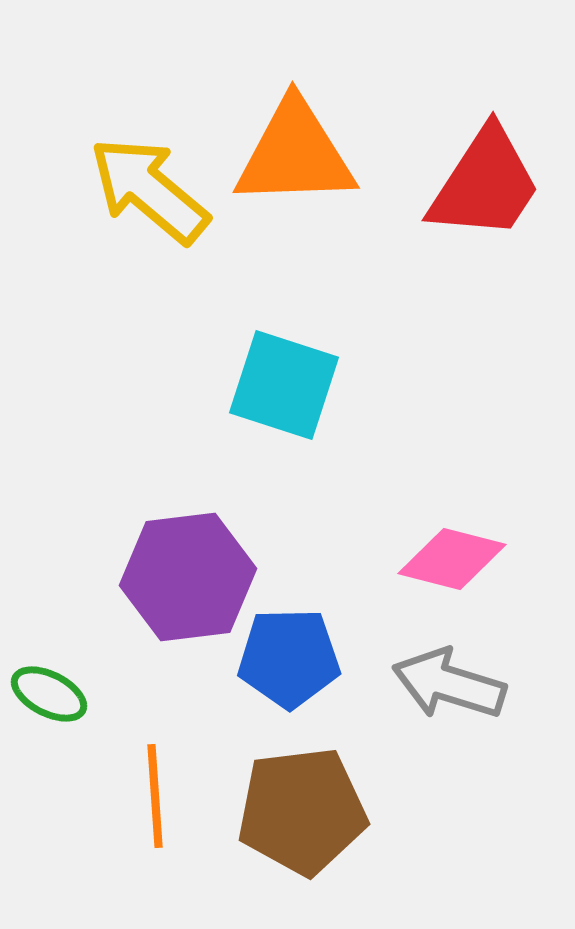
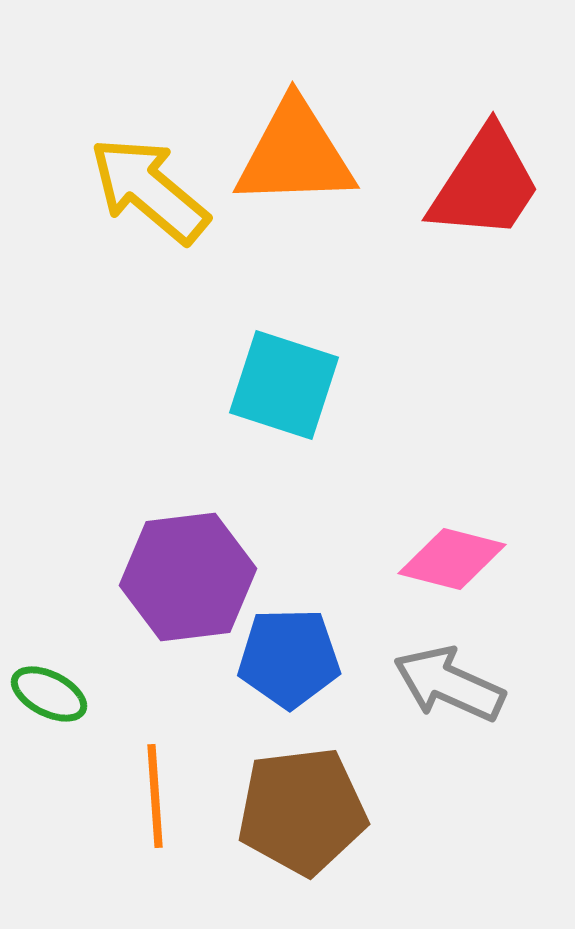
gray arrow: rotated 7 degrees clockwise
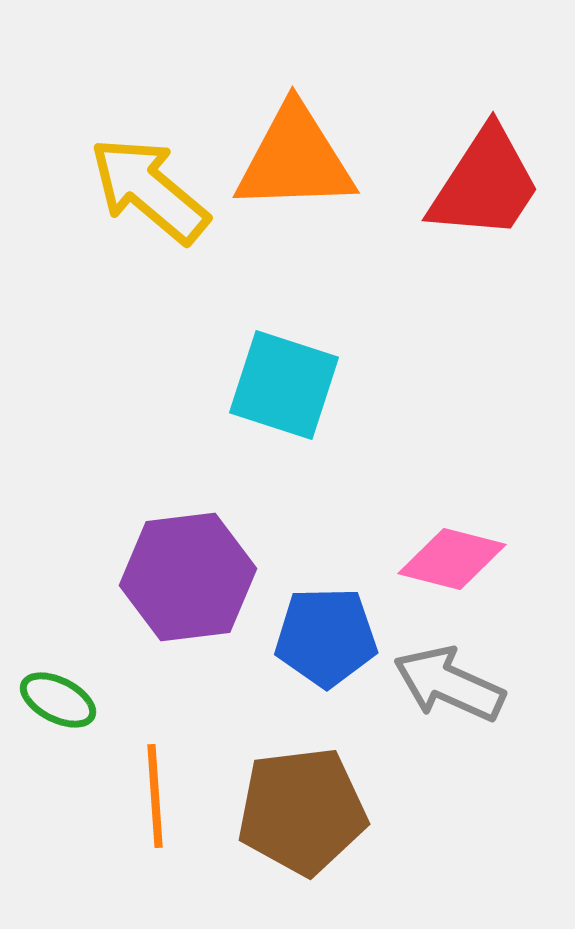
orange triangle: moved 5 px down
blue pentagon: moved 37 px right, 21 px up
green ellipse: moved 9 px right, 6 px down
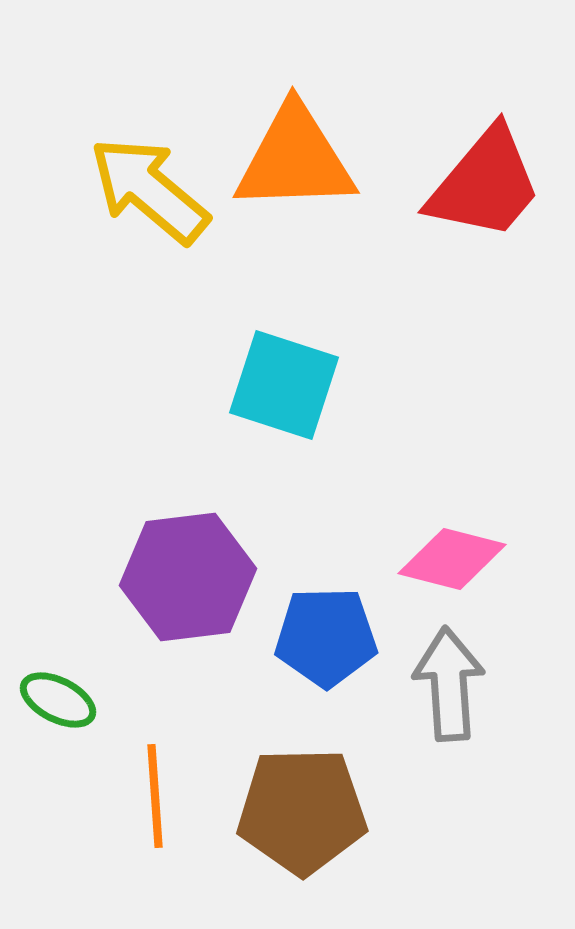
red trapezoid: rotated 7 degrees clockwise
gray arrow: rotated 62 degrees clockwise
brown pentagon: rotated 6 degrees clockwise
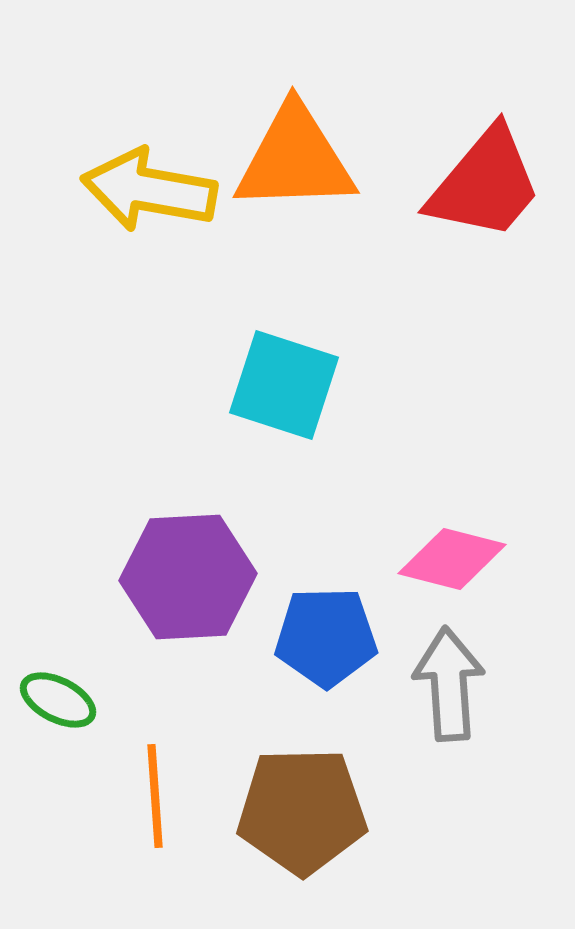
yellow arrow: rotated 30 degrees counterclockwise
purple hexagon: rotated 4 degrees clockwise
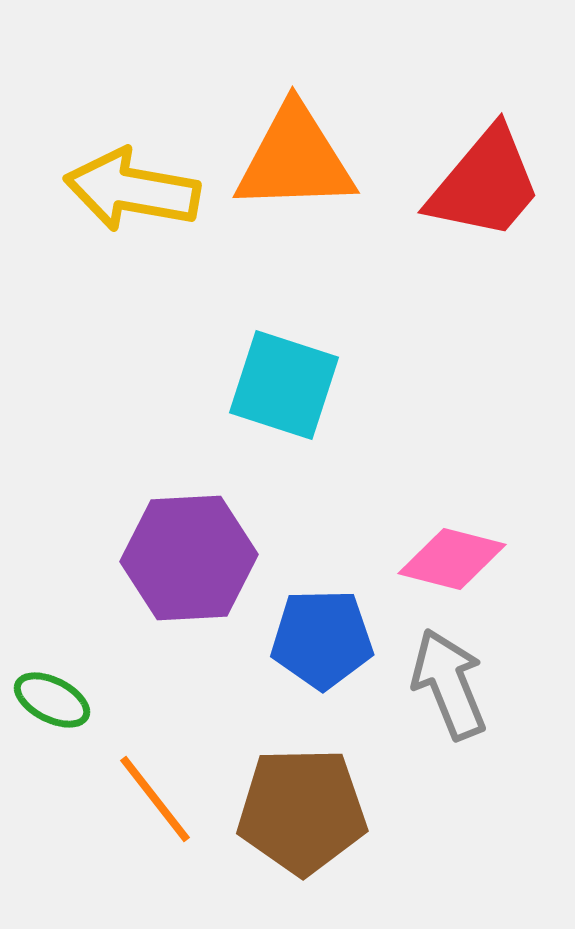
yellow arrow: moved 17 px left
purple hexagon: moved 1 px right, 19 px up
blue pentagon: moved 4 px left, 2 px down
gray arrow: rotated 18 degrees counterclockwise
green ellipse: moved 6 px left
orange line: moved 3 px down; rotated 34 degrees counterclockwise
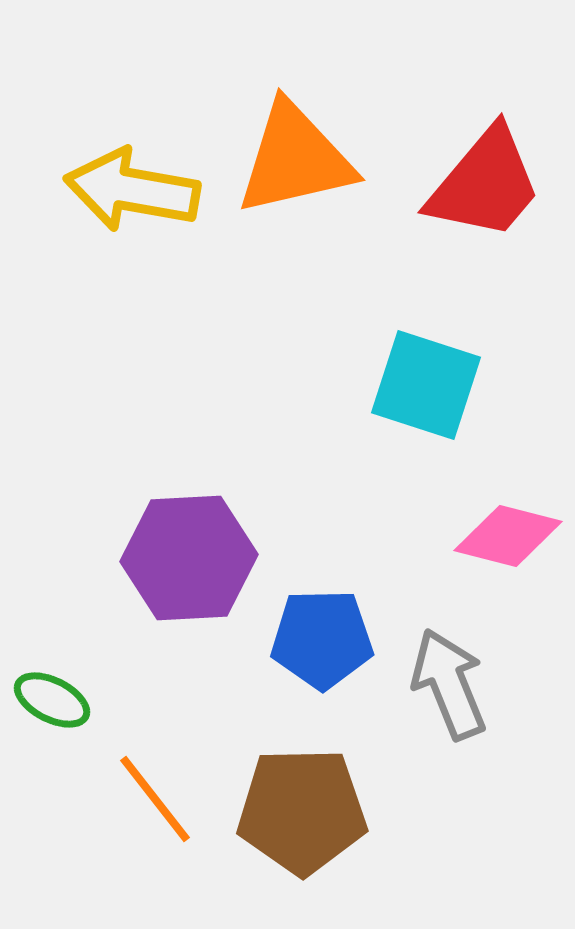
orange triangle: rotated 11 degrees counterclockwise
cyan square: moved 142 px right
pink diamond: moved 56 px right, 23 px up
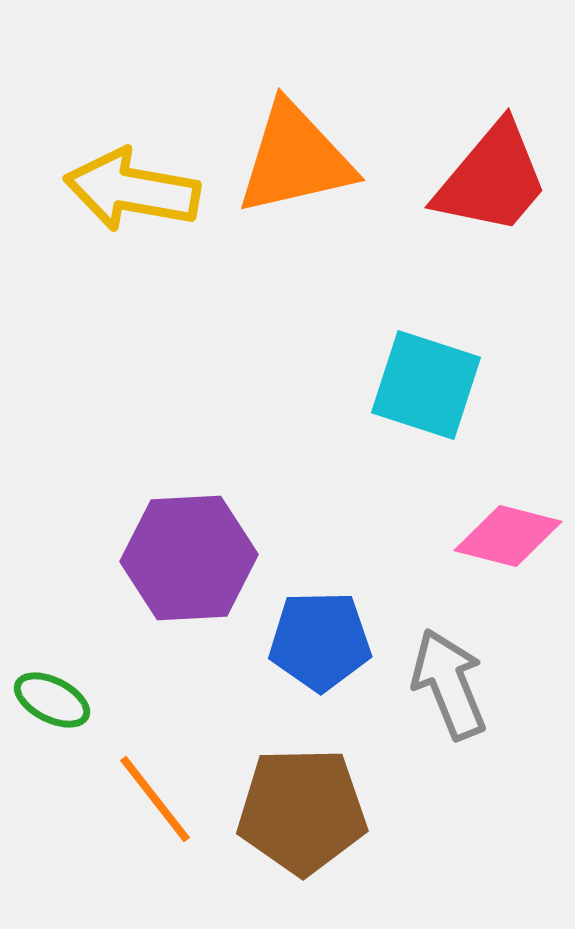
red trapezoid: moved 7 px right, 5 px up
blue pentagon: moved 2 px left, 2 px down
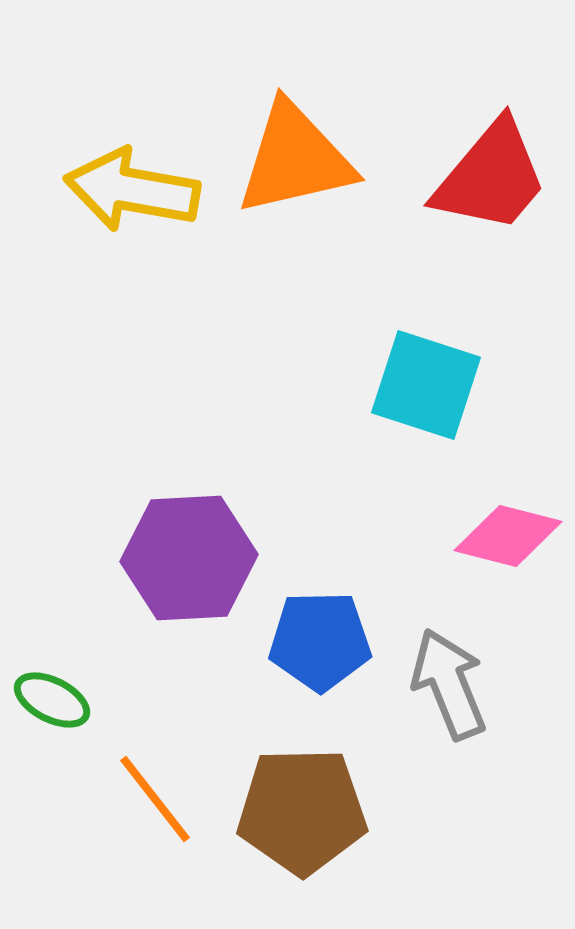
red trapezoid: moved 1 px left, 2 px up
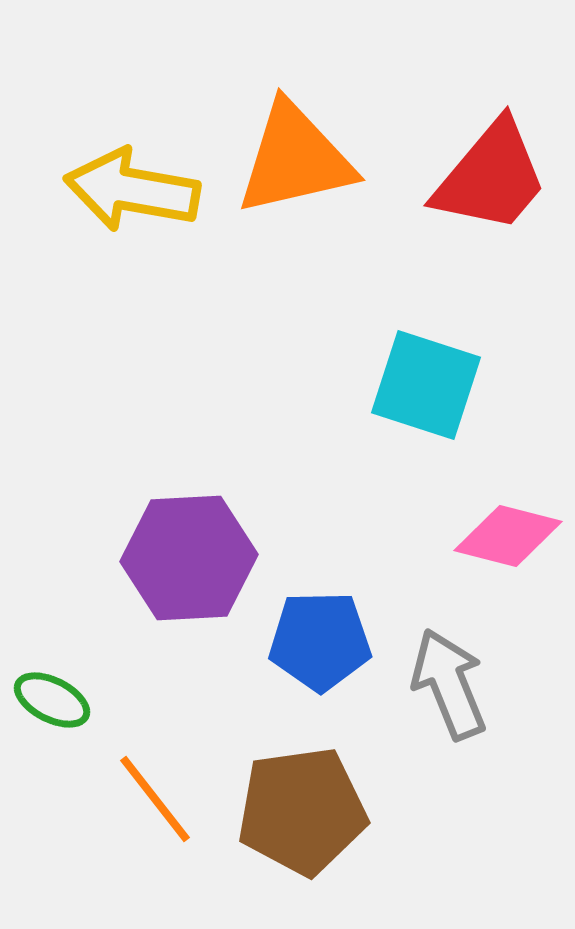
brown pentagon: rotated 7 degrees counterclockwise
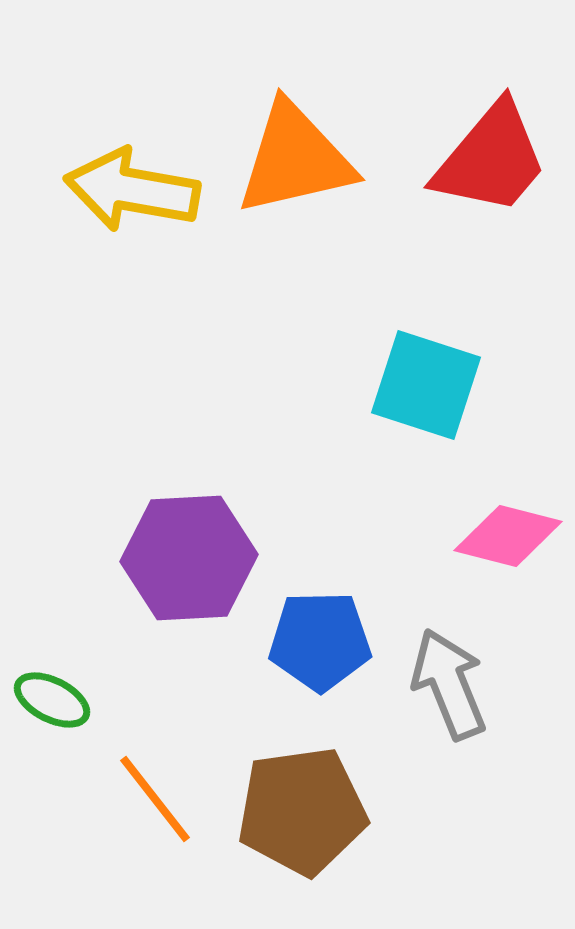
red trapezoid: moved 18 px up
